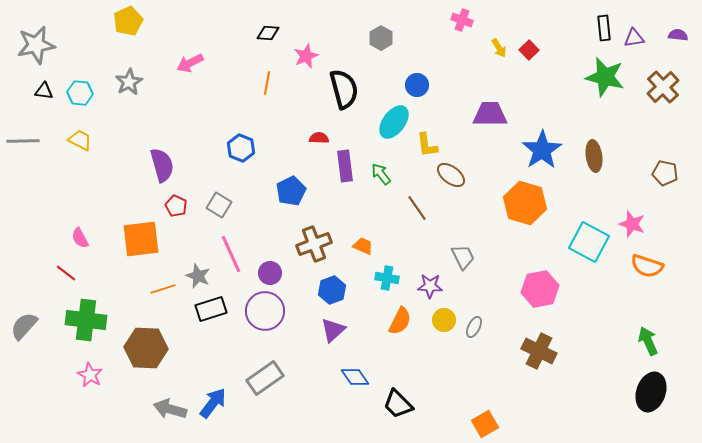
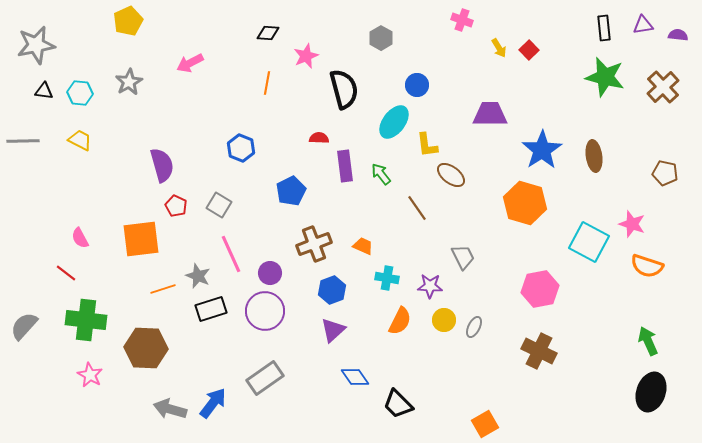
purple triangle at (634, 38): moved 9 px right, 13 px up
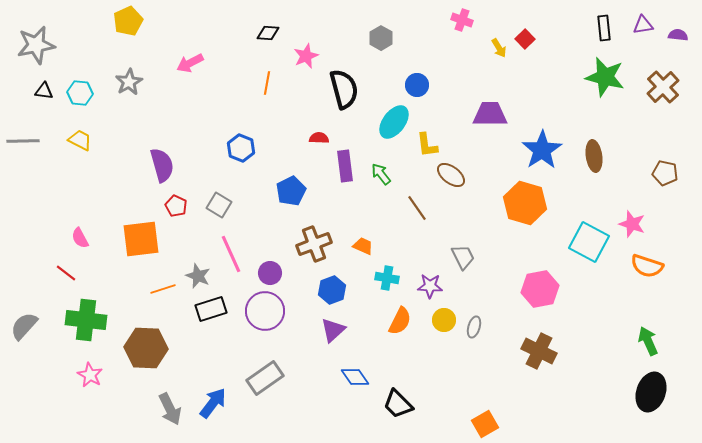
red square at (529, 50): moved 4 px left, 11 px up
gray ellipse at (474, 327): rotated 10 degrees counterclockwise
gray arrow at (170, 409): rotated 132 degrees counterclockwise
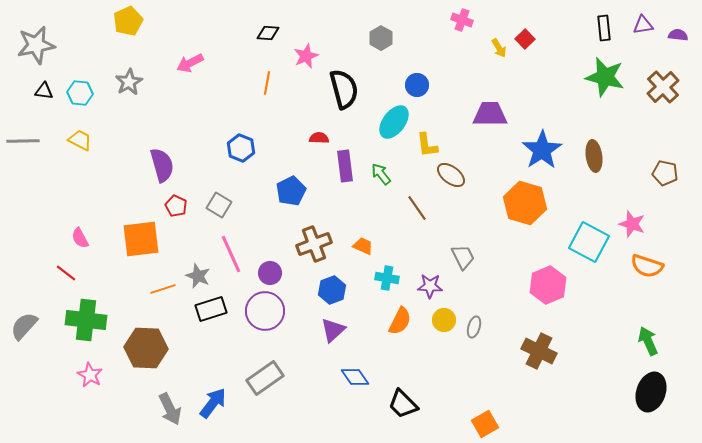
pink hexagon at (540, 289): moved 8 px right, 4 px up; rotated 12 degrees counterclockwise
black trapezoid at (398, 404): moved 5 px right
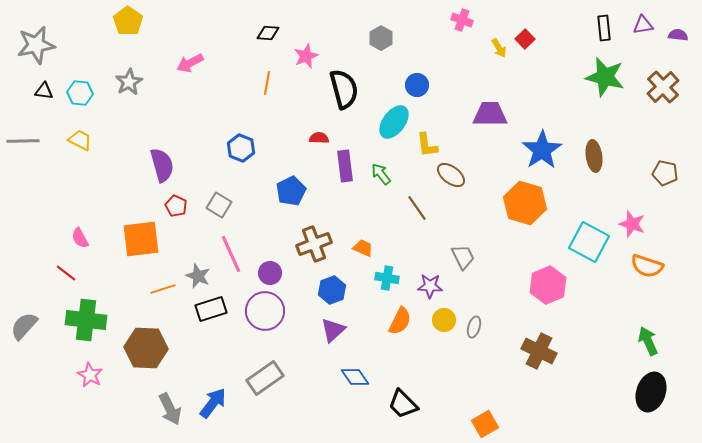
yellow pentagon at (128, 21): rotated 12 degrees counterclockwise
orange trapezoid at (363, 246): moved 2 px down
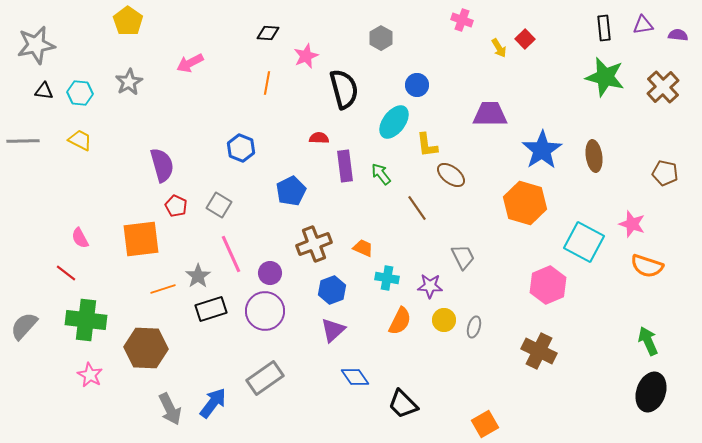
cyan square at (589, 242): moved 5 px left
gray star at (198, 276): rotated 15 degrees clockwise
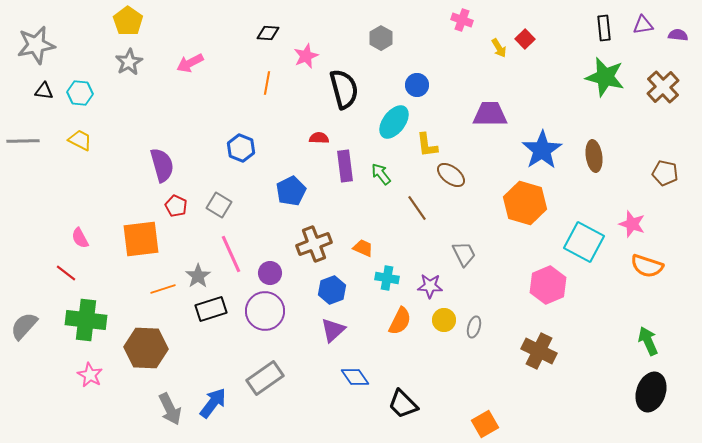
gray star at (129, 82): moved 20 px up
gray trapezoid at (463, 257): moved 1 px right, 3 px up
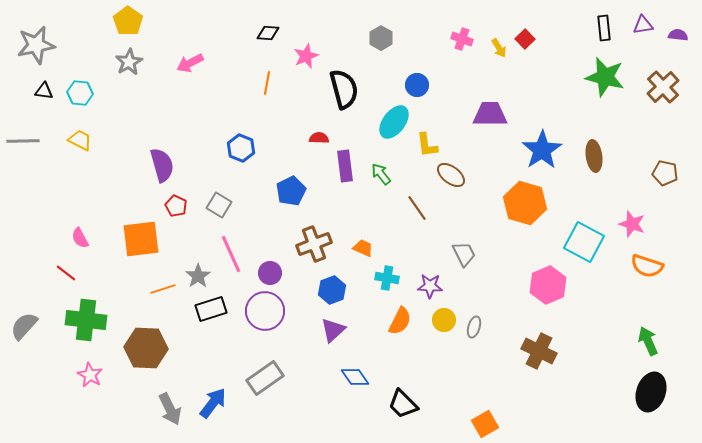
pink cross at (462, 20): moved 19 px down
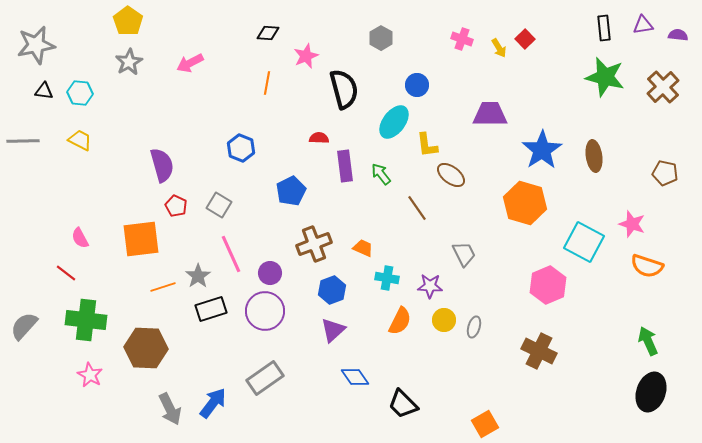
orange line at (163, 289): moved 2 px up
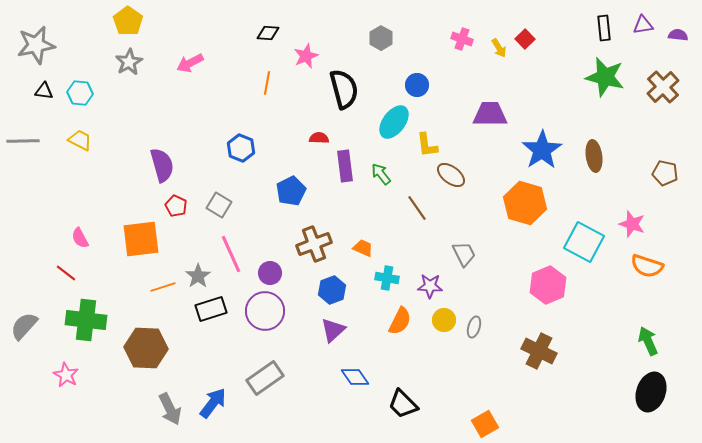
pink star at (90, 375): moved 24 px left
